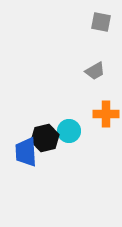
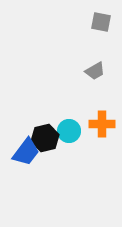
orange cross: moved 4 px left, 10 px down
blue trapezoid: rotated 140 degrees counterclockwise
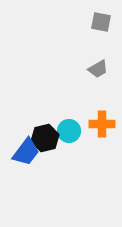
gray trapezoid: moved 3 px right, 2 px up
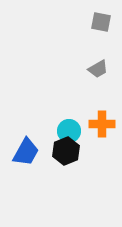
black hexagon: moved 21 px right, 13 px down; rotated 8 degrees counterclockwise
blue trapezoid: rotated 8 degrees counterclockwise
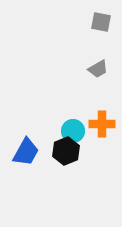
cyan circle: moved 4 px right
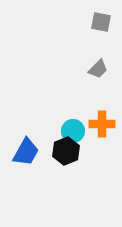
gray trapezoid: rotated 15 degrees counterclockwise
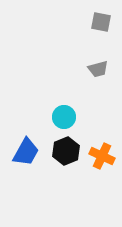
gray trapezoid: rotated 30 degrees clockwise
orange cross: moved 32 px down; rotated 25 degrees clockwise
cyan circle: moved 9 px left, 14 px up
